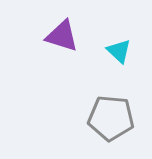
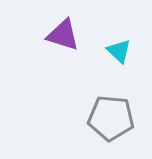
purple triangle: moved 1 px right, 1 px up
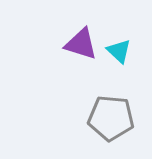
purple triangle: moved 18 px right, 9 px down
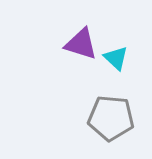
cyan triangle: moved 3 px left, 7 px down
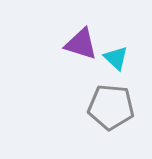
gray pentagon: moved 11 px up
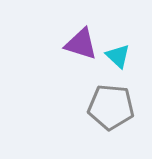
cyan triangle: moved 2 px right, 2 px up
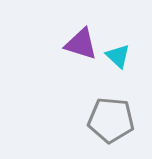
gray pentagon: moved 13 px down
